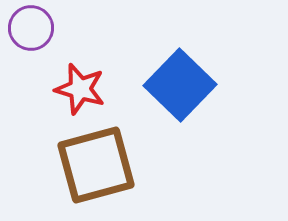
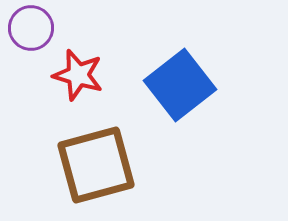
blue square: rotated 8 degrees clockwise
red star: moved 2 px left, 14 px up
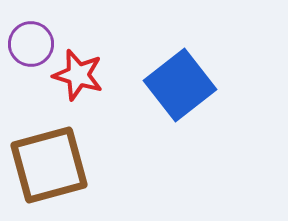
purple circle: moved 16 px down
brown square: moved 47 px left
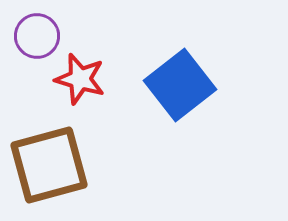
purple circle: moved 6 px right, 8 px up
red star: moved 2 px right, 4 px down
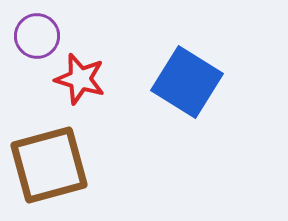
blue square: moved 7 px right, 3 px up; rotated 20 degrees counterclockwise
